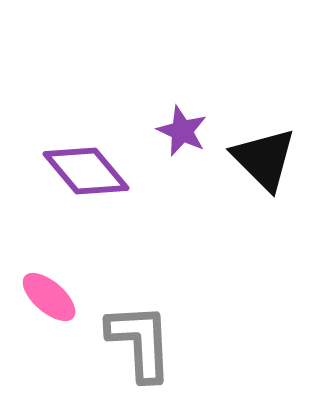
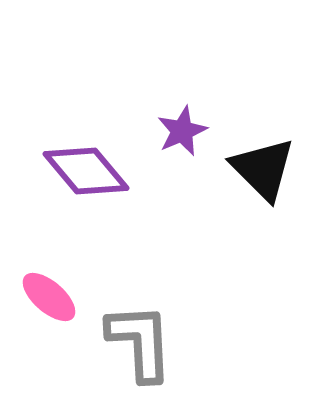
purple star: rotated 24 degrees clockwise
black triangle: moved 1 px left, 10 px down
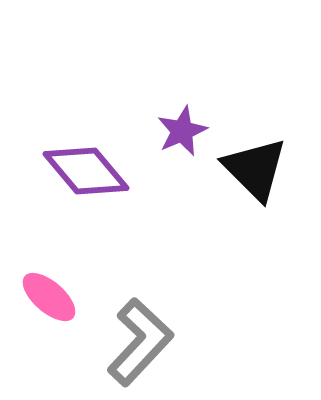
black triangle: moved 8 px left
gray L-shape: rotated 46 degrees clockwise
